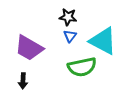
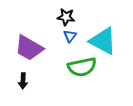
black star: moved 2 px left
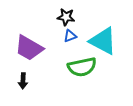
blue triangle: rotated 32 degrees clockwise
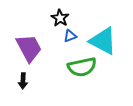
black star: moved 6 px left, 1 px down; rotated 24 degrees clockwise
purple trapezoid: rotated 148 degrees counterclockwise
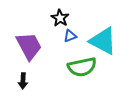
purple trapezoid: moved 2 px up
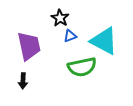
cyan triangle: moved 1 px right
purple trapezoid: rotated 16 degrees clockwise
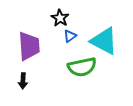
blue triangle: rotated 16 degrees counterclockwise
purple trapezoid: rotated 8 degrees clockwise
